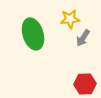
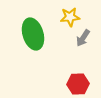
yellow star: moved 2 px up
red hexagon: moved 7 px left
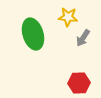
yellow star: moved 2 px left; rotated 12 degrees clockwise
red hexagon: moved 1 px right, 1 px up
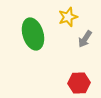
yellow star: rotated 24 degrees counterclockwise
gray arrow: moved 2 px right, 1 px down
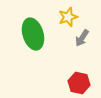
gray arrow: moved 3 px left, 1 px up
red hexagon: rotated 15 degrees clockwise
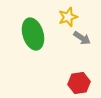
gray arrow: rotated 90 degrees counterclockwise
red hexagon: rotated 20 degrees counterclockwise
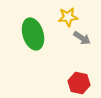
yellow star: rotated 12 degrees clockwise
red hexagon: rotated 20 degrees clockwise
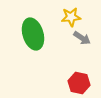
yellow star: moved 3 px right
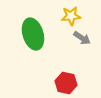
yellow star: moved 1 px up
red hexagon: moved 13 px left
